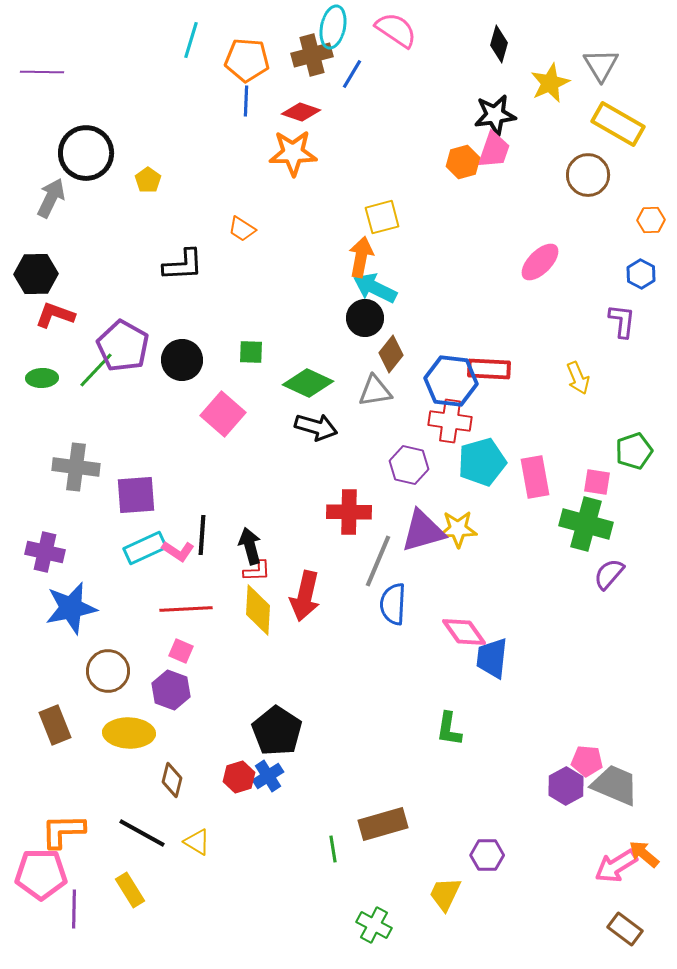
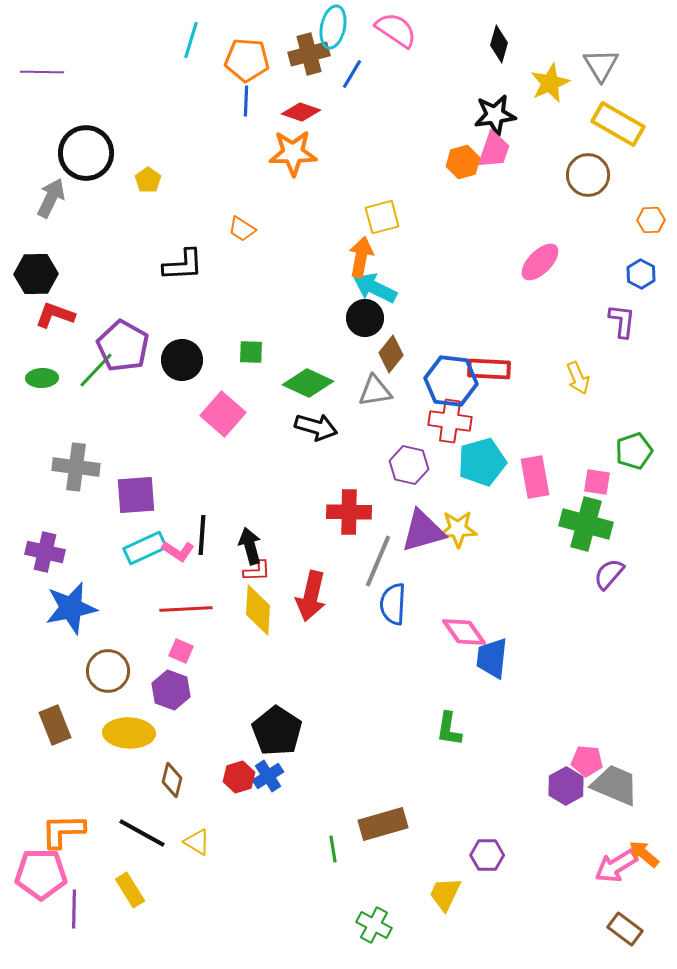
brown cross at (312, 55): moved 3 px left, 1 px up
red arrow at (305, 596): moved 6 px right
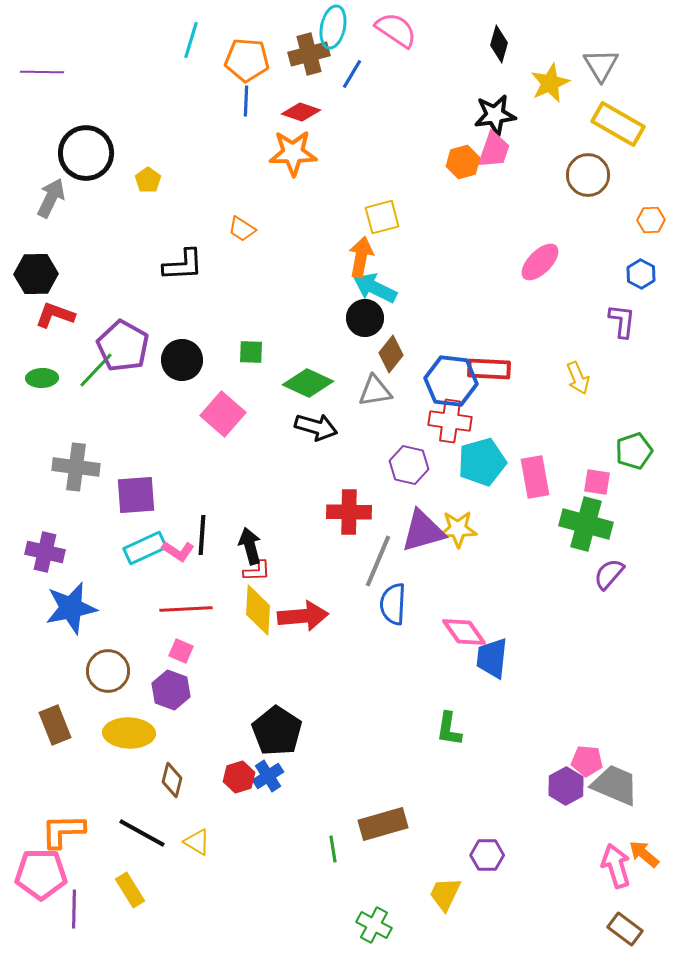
red arrow at (311, 596): moved 8 px left, 20 px down; rotated 108 degrees counterclockwise
pink arrow at (616, 866): rotated 105 degrees clockwise
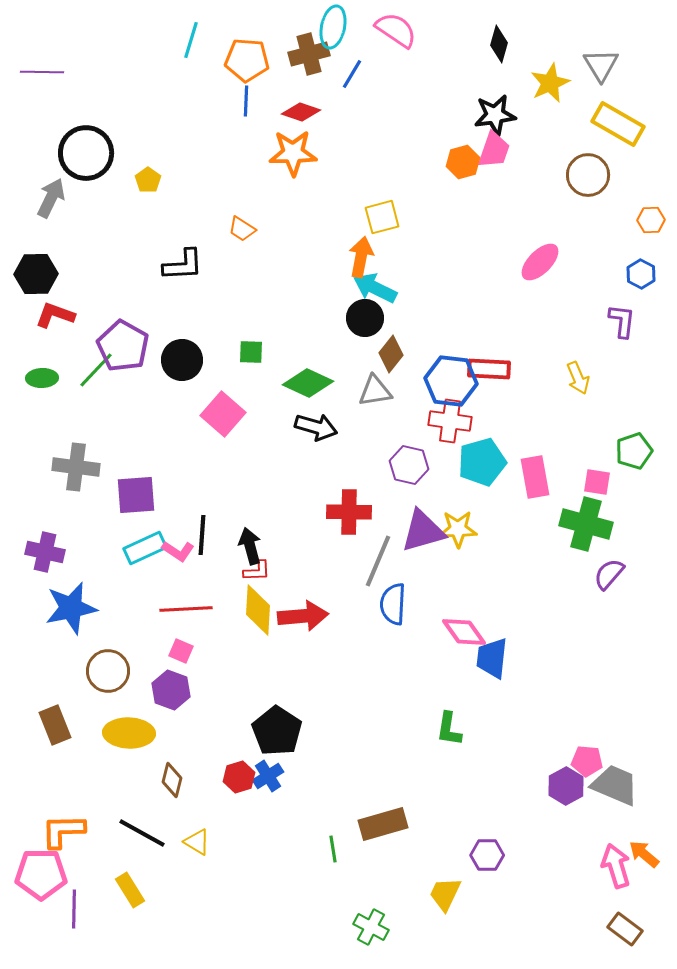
green cross at (374, 925): moved 3 px left, 2 px down
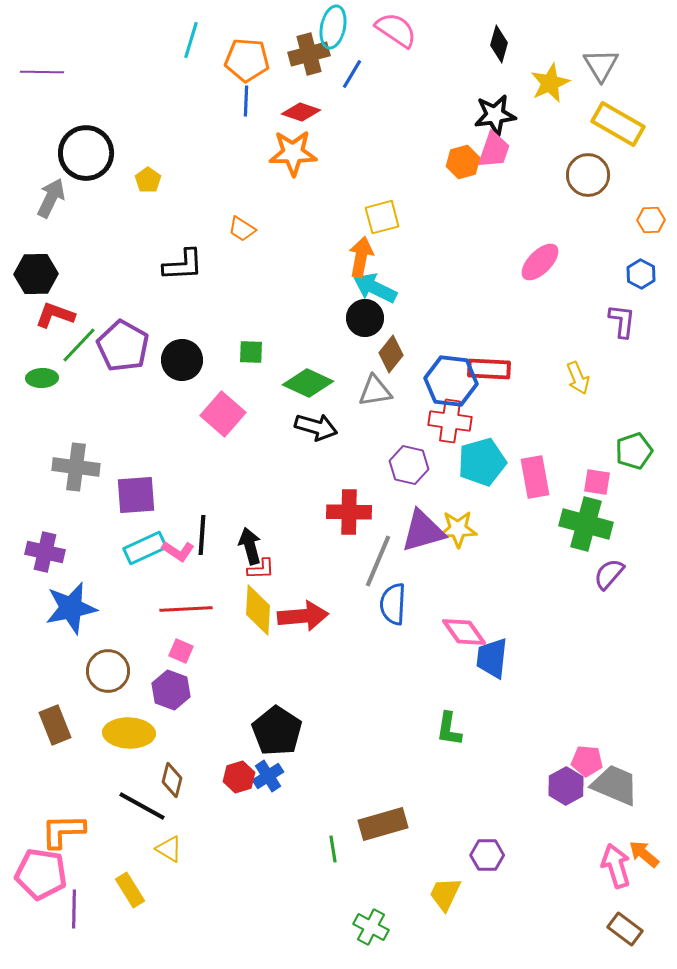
green line at (96, 370): moved 17 px left, 25 px up
red L-shape at (257, 571): moved 4 px right, 2 px up
black line at (142, 833): moved 27 px up
yellow triangle at (197, 842): moved 28 px left, 7 px down
pink pentagon at (41, 874): rotated 9 degrees clockwise
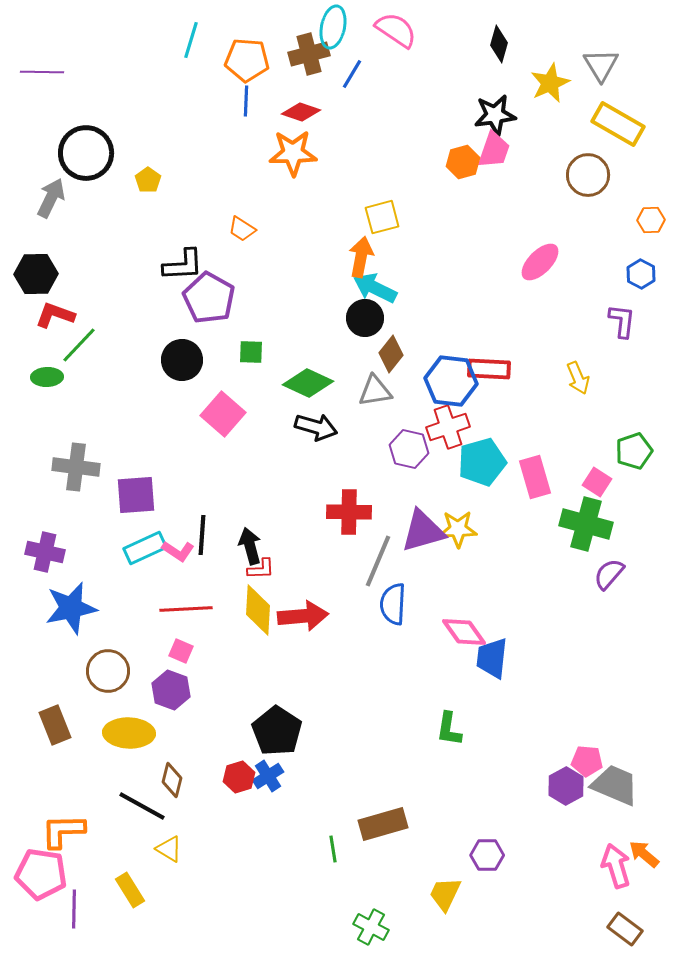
purple pentagon at (123, 346): moved 86 px right, 48 px up
green ellipse at (42, 378): moved 5 px right, 1 px up
red cross at (450, 421): moved 2 px left, 6 px down; rotated 27 degrees counterclockwise
purple hexagon at (409, 465): moved 16 px up
pink rectangle at (535, 477): rotated 6 degrees counterclockwise
pink square at (597, 482): rotated 24 degrees clockwise
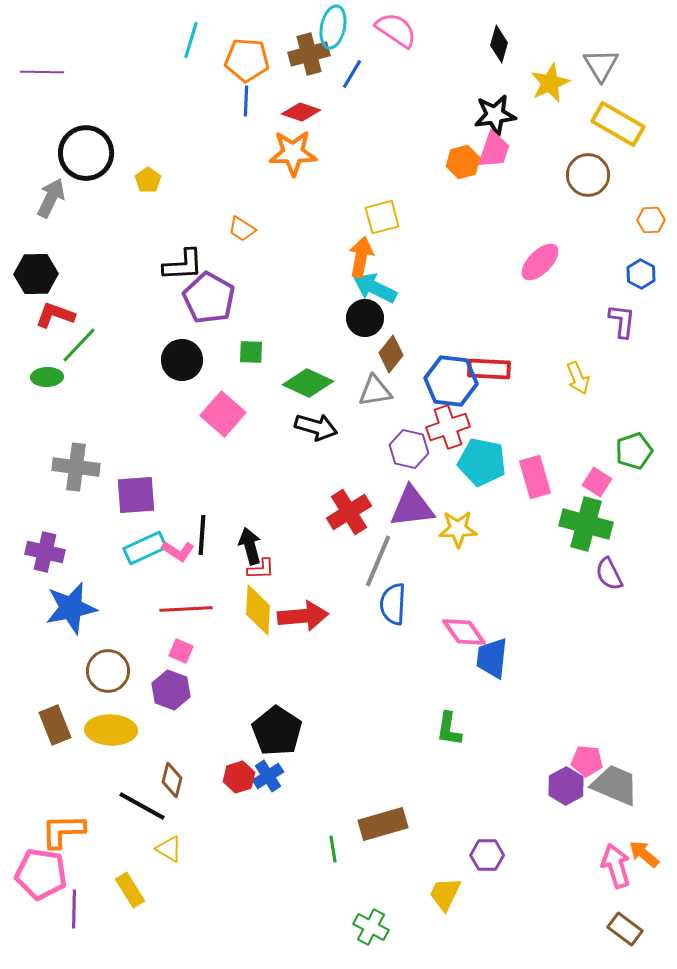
cyan pentagon at (482, 462): rotated 27 degrees clockwise
red cross at (349, 512): rotated 33 degrees counterclockwise
purple triangle at (423, 531): moved 11 px left, 24 px up; rotated 9 degrees clockwise
purple semicircle at (609, 574): rotated 68 degrees counterclockwise
yellow ellipse at (129, 733): moved 18 px left, 3 px up
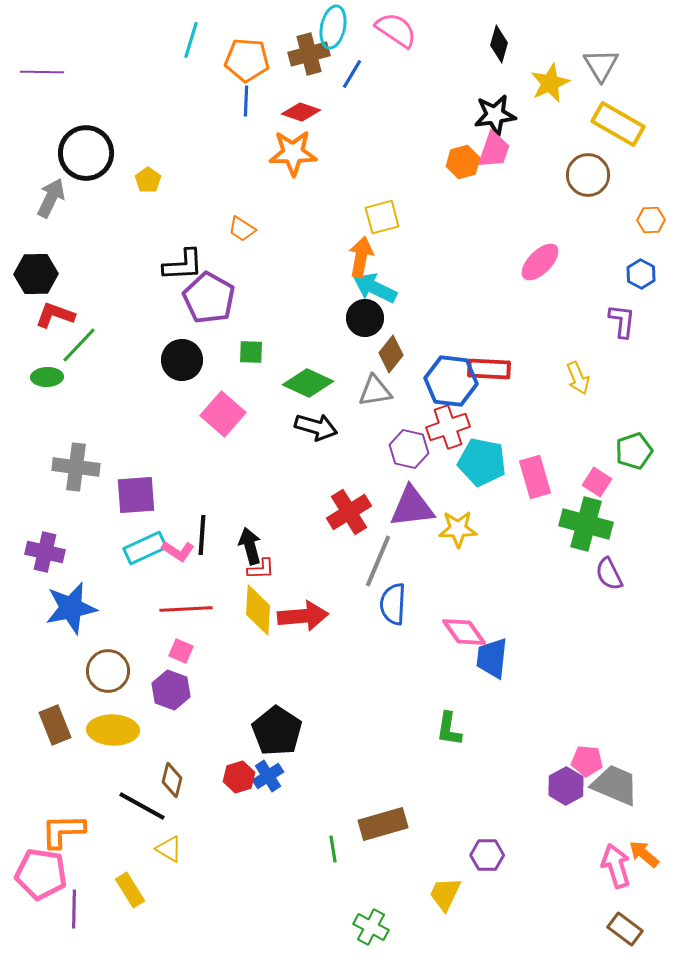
yellow ellipse at (111, 730): moved 2 px right
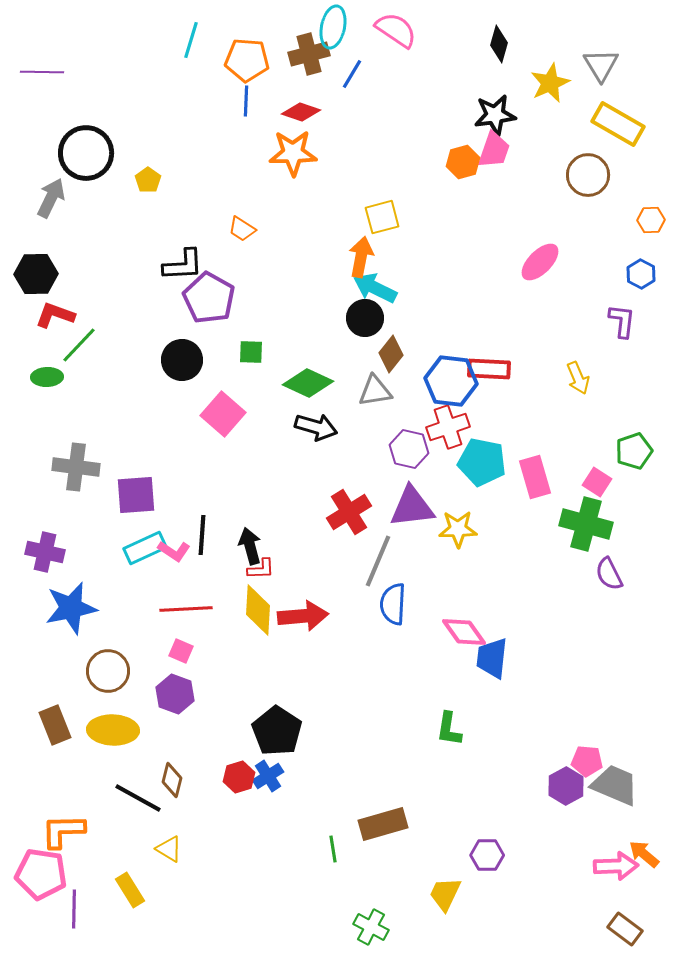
pink L-shape at (178, 551): moved 4 px left
purple hexagon at (171, 690): moved 4 px right, 4 px down
black line at (142, 806): moved 4 px left, 8 px up
pink arrow at (616, 866): rotated 105 degrees clockwise
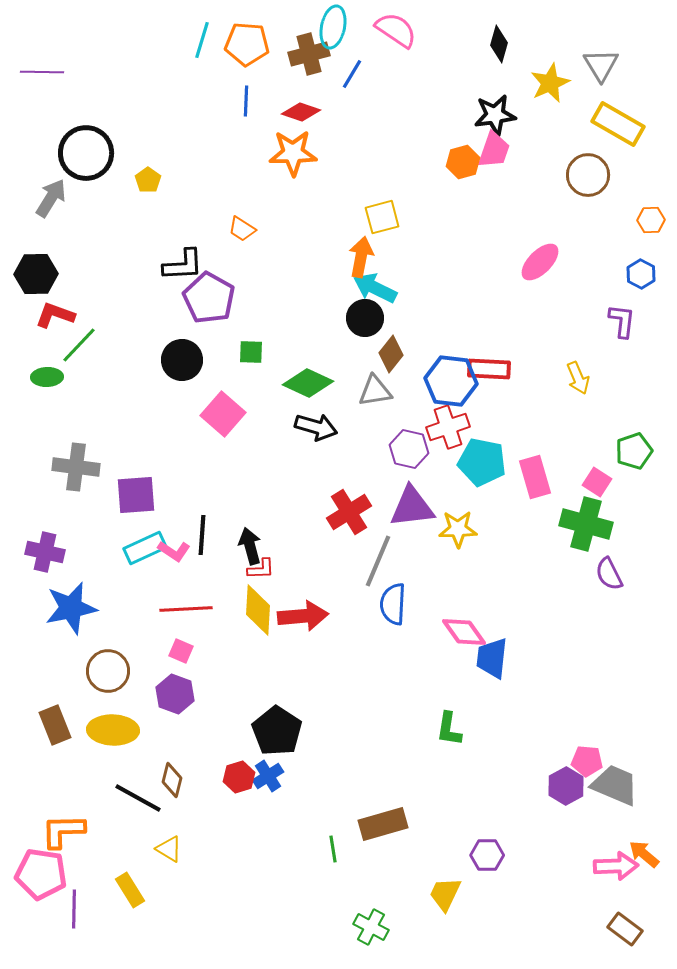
cyan line at (191, 40): moved 11 px right
orange pentagon at (247, 60): moved 16 px up
gray arrow at (51, 198): rotated 6 degrees clockwise
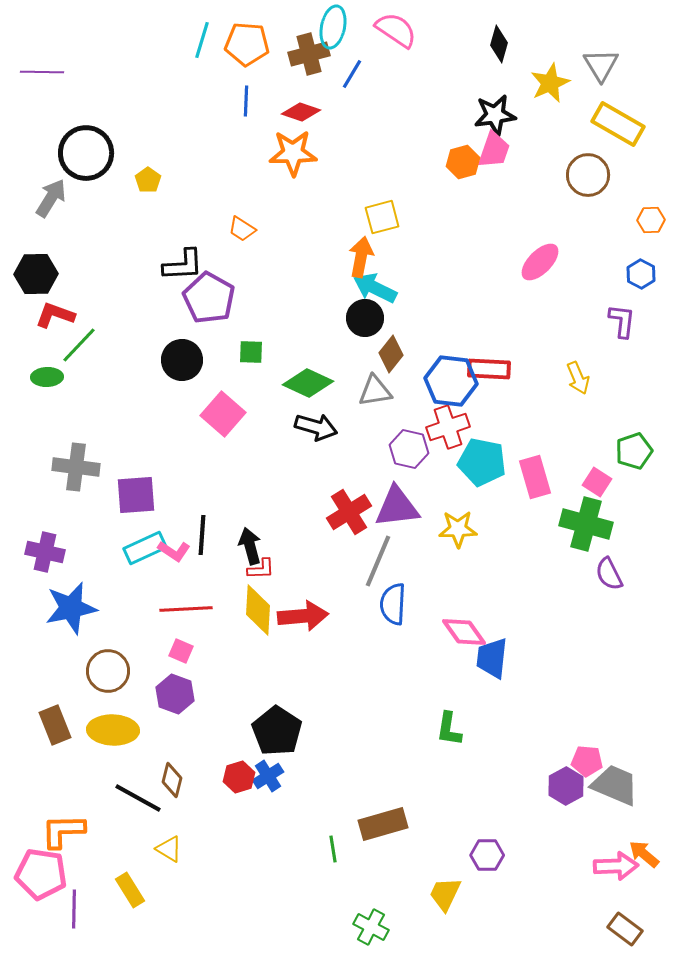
purple triangle at (412, 507): moved 15 px left
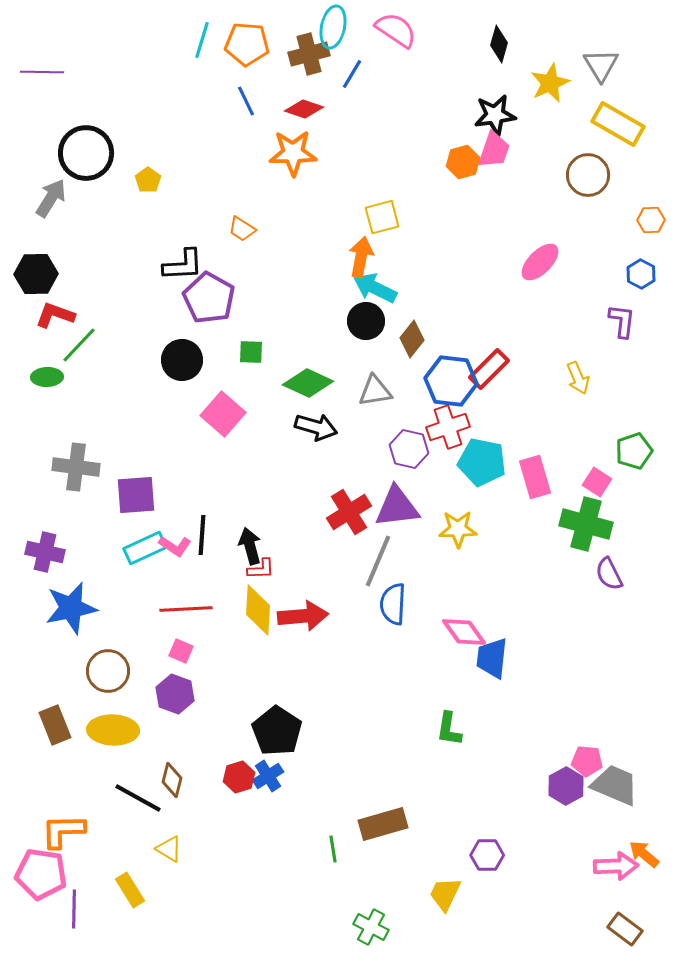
blue line at (246, 101): rotated 28 degrees counterclockwise
red diamond at (301, 112): moved 3 px right, 3 px up
black circle at (365, 318): moved 1 px right, 3 px down
brown diamond at (391, 354): moved 21 px right, 15 px up
red rectangle at (489, 369): rotated 48 degrees counterclockwise
pink L-shape at (174, 551): moved 1 px right, 5 px up
